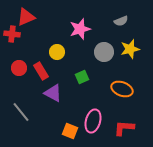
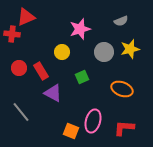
yellow circle: moved 5 px right
orange square: moved 1 px right
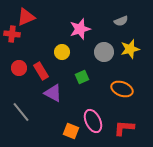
pink ellipse: rotated 40 degrees counterclockwise
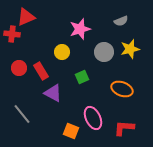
gray line: moved 1 px right, 2 px down
pink ellipse: moved 3 px up
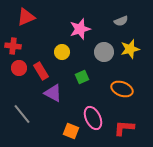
red cross: moved 1 px right, 12 px down
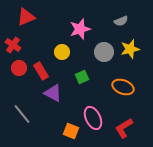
red cross: moved 1 px up; rotated 28 degrees clockwise
orange ellipse: moved 1 px right, 2 px up
red L-shape: rotated 35 degrees counterclockwise
